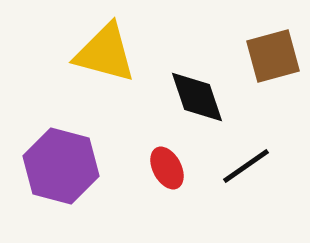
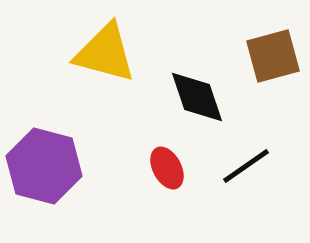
purple hexagon: moved 17 px left
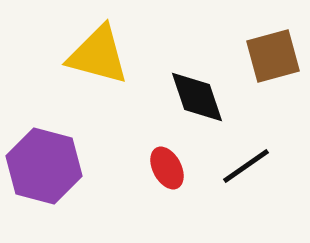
yellow triangle: moved 7 px left, 2 px down
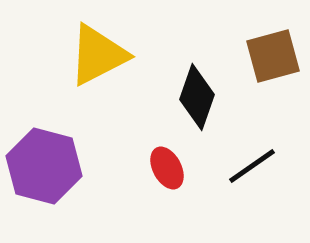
yellow triangle: rotated 42 degrees counterclockwise
black diamond: rotated 38 degrees clockwise
black line: moved 6 px right
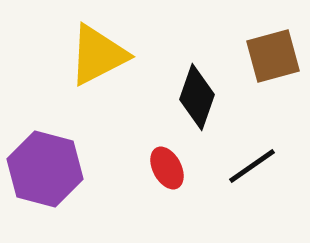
purple hexagon: moved 1 px right, 3 px down
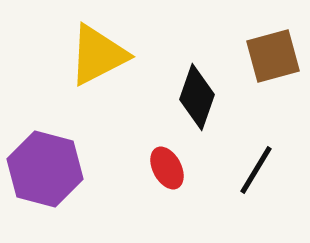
black line: moved 4 px right, 4 px down; rotated 24 degrees counterclockwise
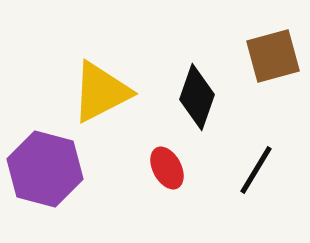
yellow triangle: moved 3 px right, 37 px down
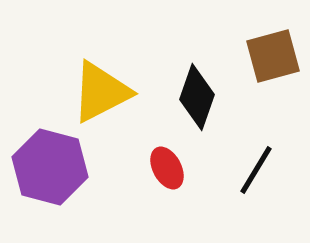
purple hexagon: moved 5 px right, 2 px up
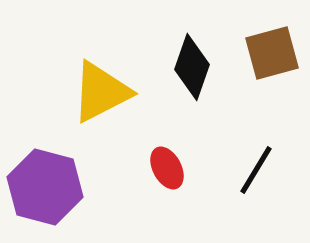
brown square: moved 1 px left, 3 px up
black diamond: moved 5 px left, 30 px up
purple hexagon: moved 5 px left, 20 px down
